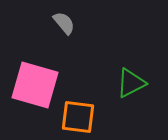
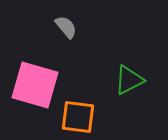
gray semicircle: moved 2 px right, 4 px down
green triangle: moved 2 px left, 3 px up
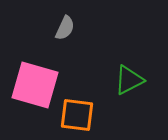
gray semicircle: moved 1 px left, 1 px down; rotated 65 degrees clockwise
orange square: moved 1 px left, 2 px up
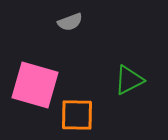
gray semicircle: moved 5 px right, 6 px up; rotated 45 degrees clockwise
orange square: rotated 6 degrees counterclockwise
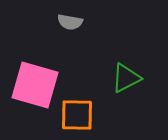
gray semicircle: rotated 30 degrees clockwise
green triangle: moved 3 px left, 2 px up
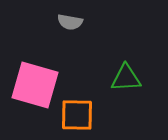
green triangle: rotated 24 degrees clockwise
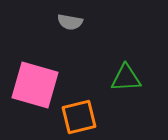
orange square: moved 2 px right, 2 px down; rotated 15 degrees counterclockwise
